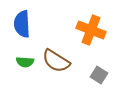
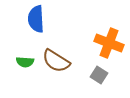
blue semicircle: moved 14 px right, 5 px up
orange cross: moved 18 px right, 13 px down
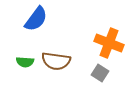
blue semicircle: rotated 140 degrees counterclockwise
brown semicircle: rotated 24 degrees counterclockwise
gray square: moved 1 px right, 2 px up
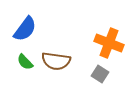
blue semicircle: moved 11 px left, 10 px down
green semicircle: rotated 42 degrees clockwise
gray square: moved 1 px down
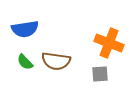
blue semicircle: rotated 44 degrees clockwise
gray square: rotated 36 degrees counterclockwise
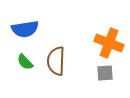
brown semicircle: rotated 84 degrees clockwise
gray square: moved 5 px right, 1 px up
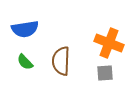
brown semicircle: moved 5 px right
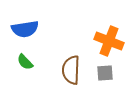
orange cross: moved 2 px up
brown semicircle: moved 10 px right, 9 px down
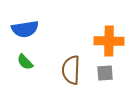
orange cross: rotated 20 degrees counterclockwise
